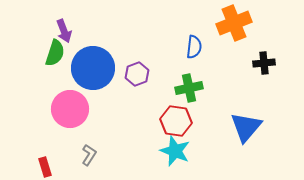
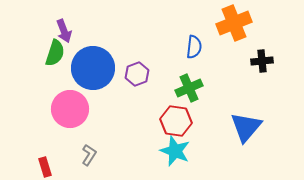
black cross: moved 2 px left, 2 px up
green cross: rotated 12 degrees counterclockwise
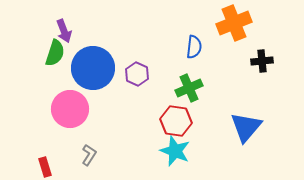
purple hexagon: rotated 15 degrees counterclockwise
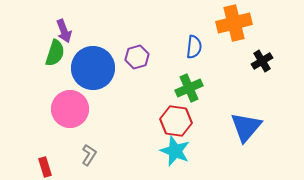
orange cross: rotated 8 degrees clockwise
black cross: rotated 25 degrees counterclockwise
purple hexagon: moved 17 px up; rotated 20 degrees clockwise
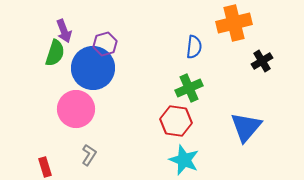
purple hexagon: moved 32 px left, 13 px up
pink circle: moved 6 px right
cyan star: moved 9 px right, 9 px down
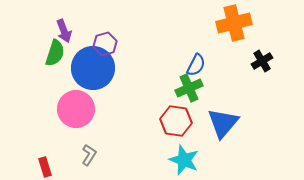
blue semicircle: moved 2 px right, 18 px down; rotated 20 degrees clockwise
blue triangle: moved 23 px left, 4 px up
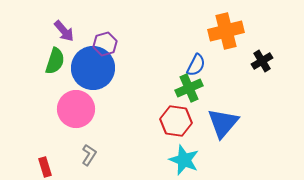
orange cross: moved 8 px left, 8 px down
purple arrow: rotated 20 degrees counterclockwise
green semicircle: moved 8 px down
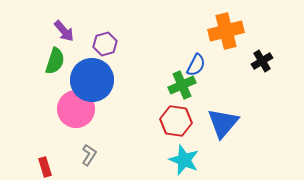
blue circle: moved 1 px left, 12 px down
green cross: moved 7 px left, 3 px up
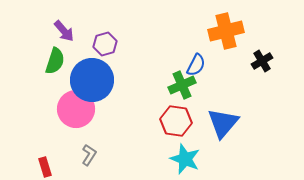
cyan star: moved 1 px right, 1 px up
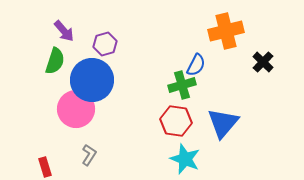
black cross: moved 1 px right, 1 px down; rotated 15 degrees counterclockwise
green cross: rotated 8 degrees clockwise
